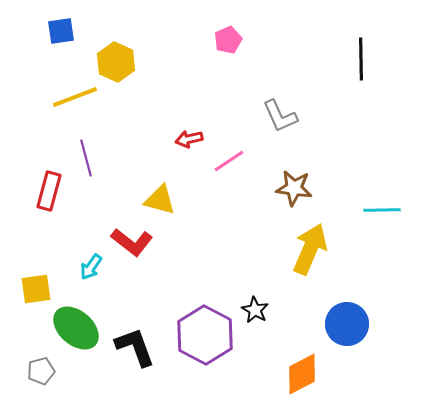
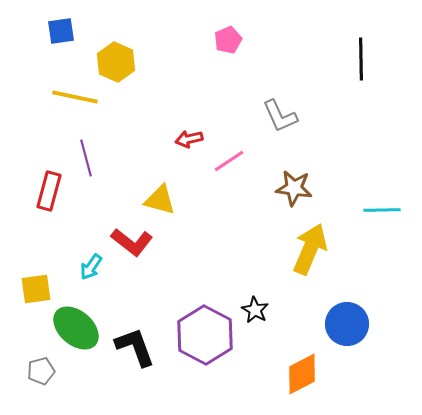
yellow line: rotated 33 degrees clockwise
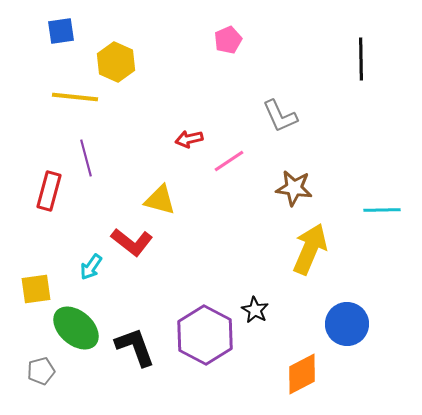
yellow line: rotated 6 degrees counterclockwise
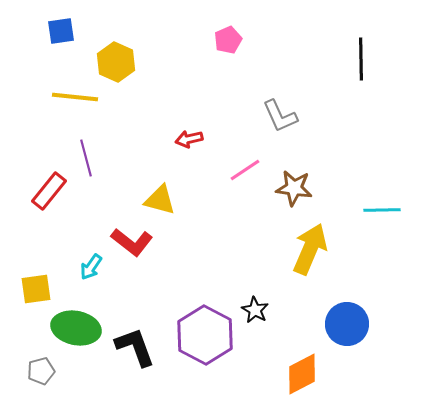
pink line: moved 16 px right, 9 px down
red rectangle: rotated 24 degrees clockwise
green ellipse: rotated 30 degrees counterclockwise
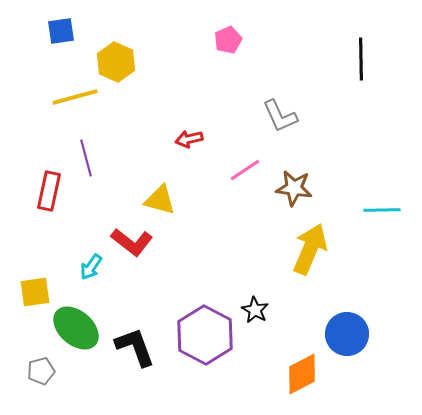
yellow line: rotated 21 degrees counterclockwise
red rectangle: rotated 27 degrees counterclockwise
yellow square: moved 1 px left, 3 px down
blue circle: moved 10 px down
green ellipse: rotated 30 degrees clockwise
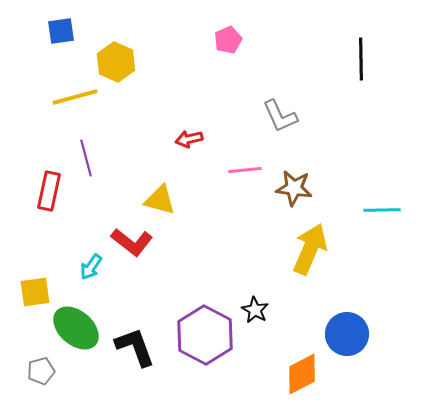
pink line: rotated 28 degrees clockwise
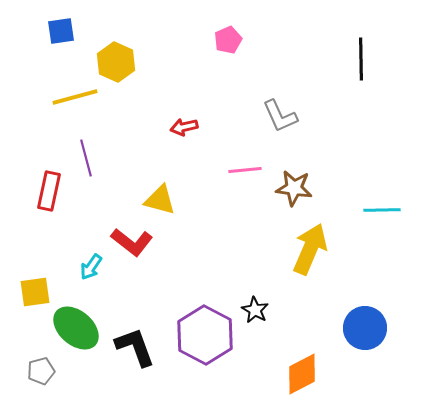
red arrow: moved 5 px left, 12 px up
blue circle: moved 18 px right, 6 px up
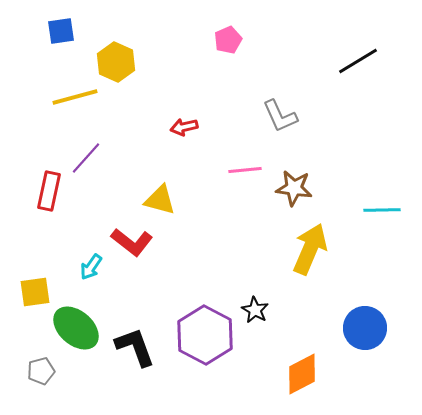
black line: moved 3 px left, 2 px down; rotated 60 degrees clockwise
purple line: rotated 57 degrees clockwise
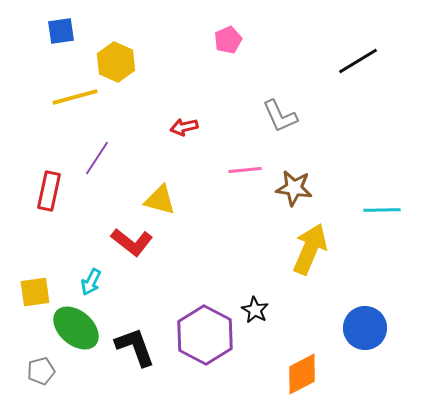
purple line: moved 11 px right; rotated 9 degrees counterclockwise
cyan arrow: moved 15 px down; rotated 8 degrees counterclockwise
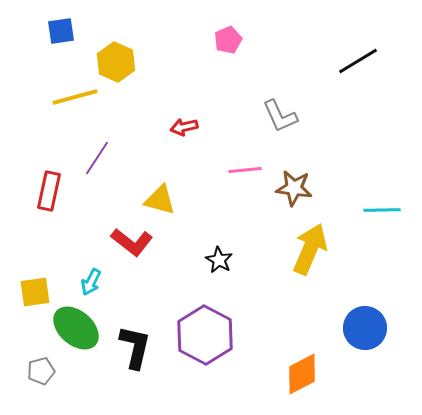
black star: moved 36 px left, 50 px up
black L-shape: rotated 33 degrees clockwise
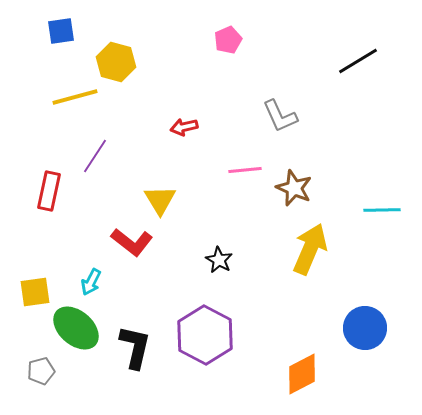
yellow hexagon: rotated 9 degrees counterclockwise
purple line: moved 2 px left, 2 px up
brown star: rotated 15 degrees clockwise
yellow triangle: rotated 44 degrees clockwise
